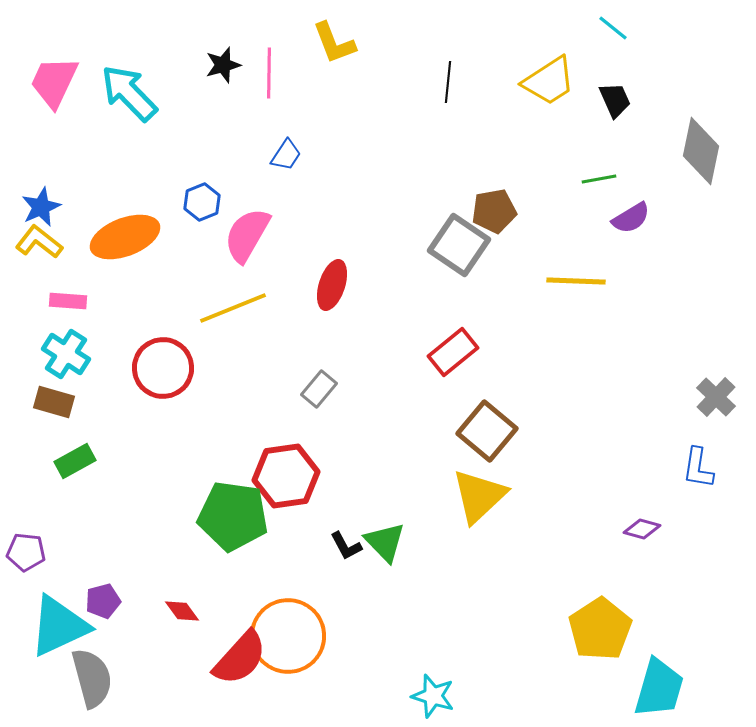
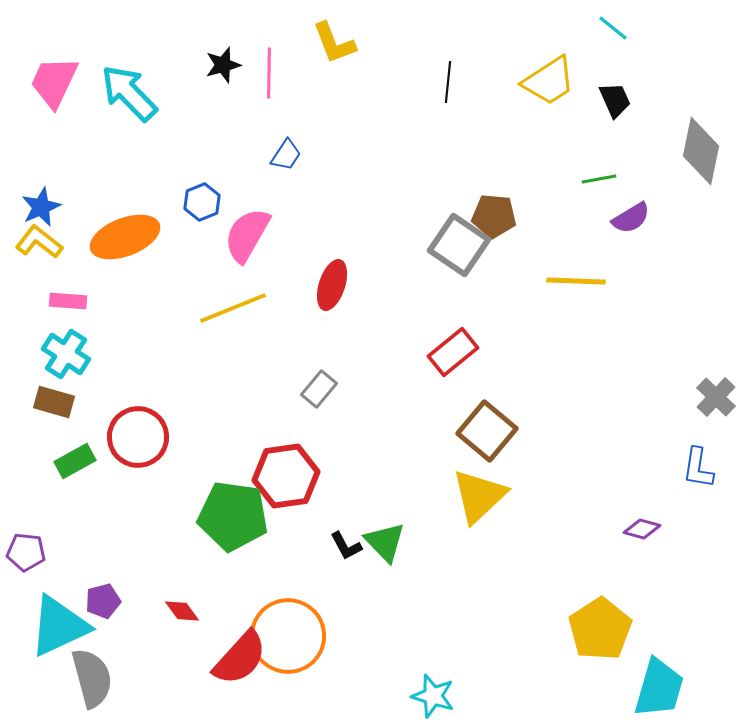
brown pentagon at (494, 211): moved 5 px down; rotated 15 degrees clockwise
red circle at (163, 368): moved 25 px left, 69 px down
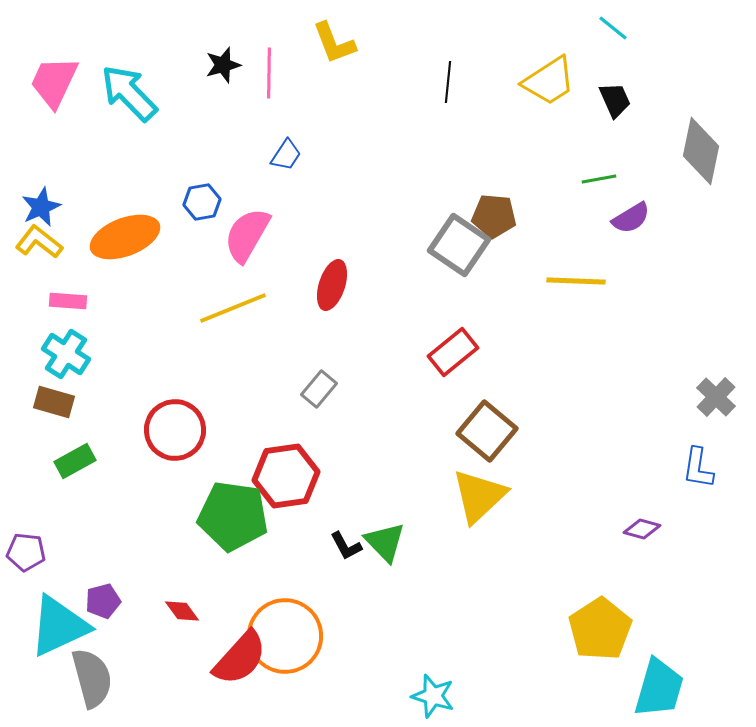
blue hexagon at (202, 202): rotated 12 degrees clockwise
red circle at (138, 437): moved 37 px right, 7 px up
orange circle at (288, 636): moved 3 px left
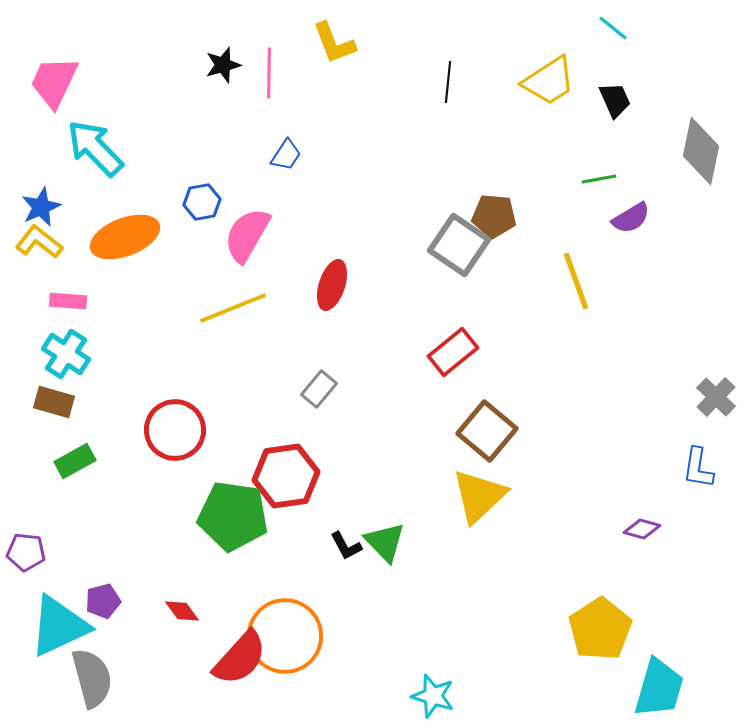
cyan arrow at (129, 93): moved 34 px left, 55 px down
yellow line at (576, 281): rotated 68 degrees clockwise
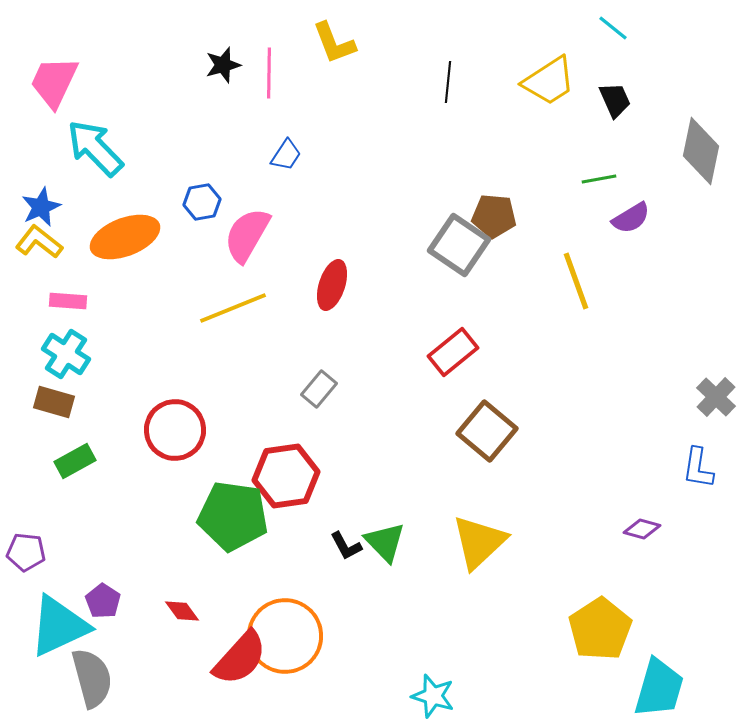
yellow triangle at (479, 496): moved 46 px down
purple pentagon at (103, 601): rotated 24 degrees counterclockwise
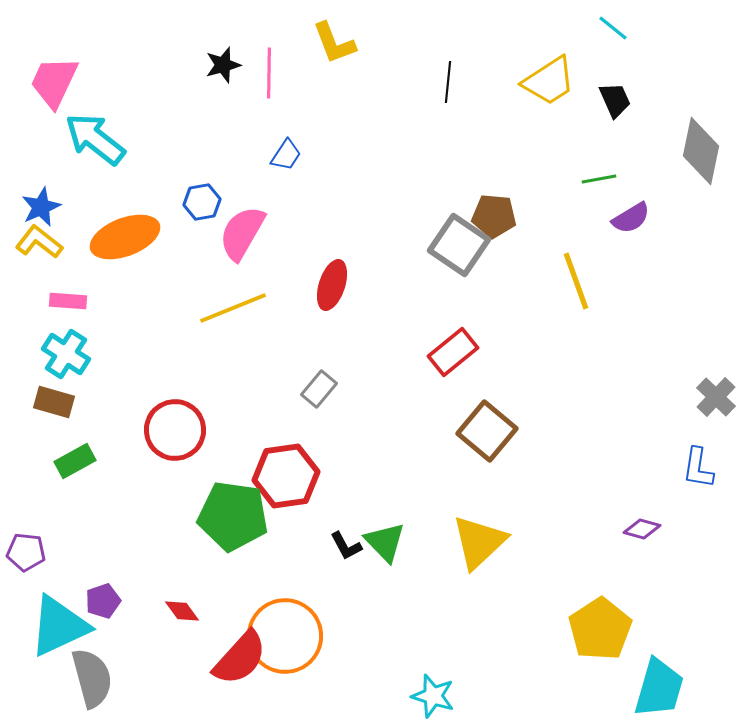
cyan arrow at (95, 148): moved 9 px up; rotated 8 degrees counterclockwise
pink semicircle at (247, 235): moved 5 px left, 2 px up
purple pentagon at (103, 601): rotated 20 degrees clockwise
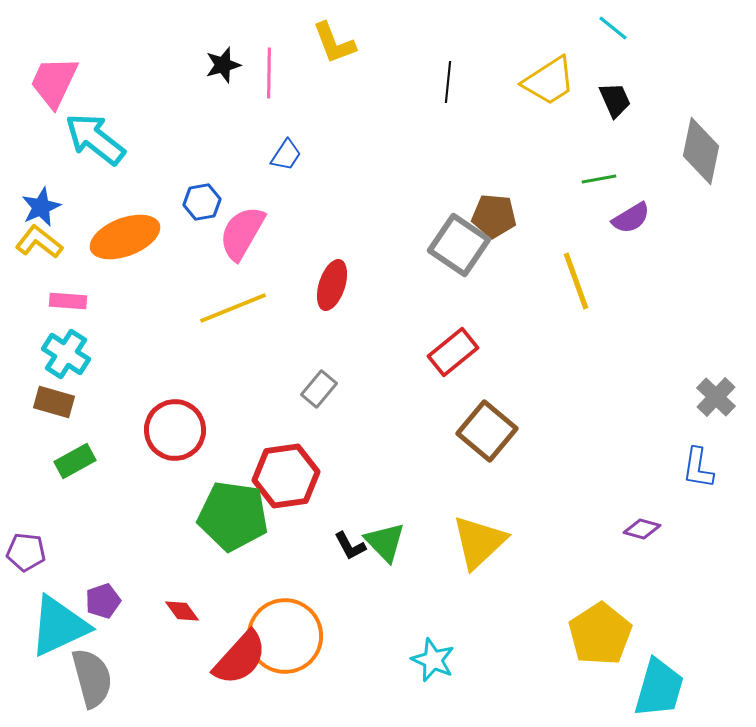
black L-shape at (346, 546): moved 4 px right
yellow pentagon at (600, 629): moved 5 px down
cyan star at (433, 696): moved 36 px up; rotated 6 degrees clockwise
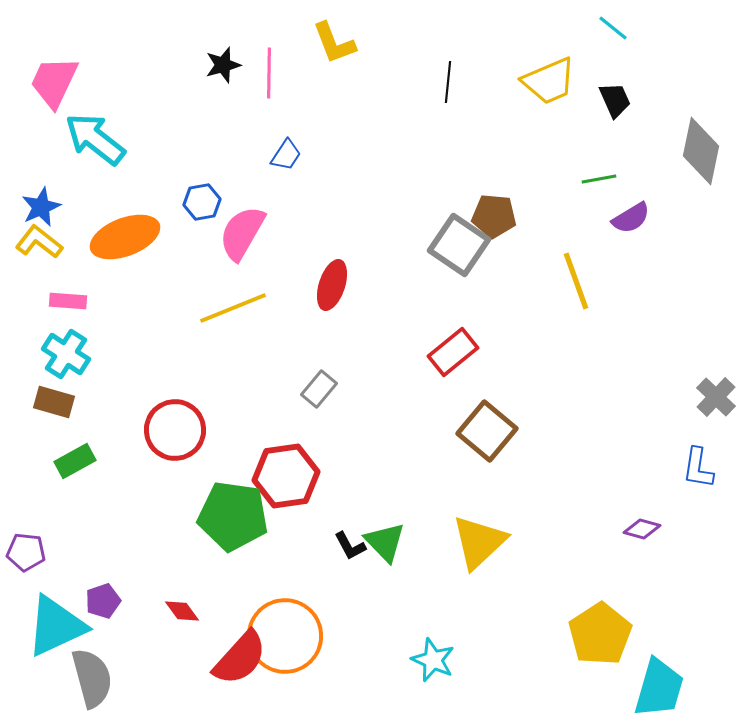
yellow trapezoid at (549, 81): rotated 10 degrees clockwise
cyan triangle at (59, 626): moved 3 px left
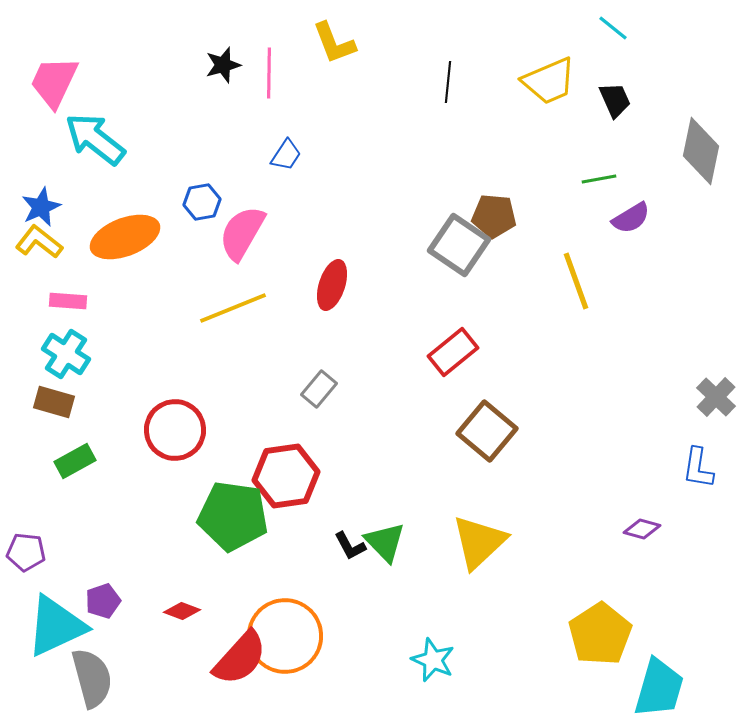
red diamond at (182, 611): rotated 33 degrees counterclockwise
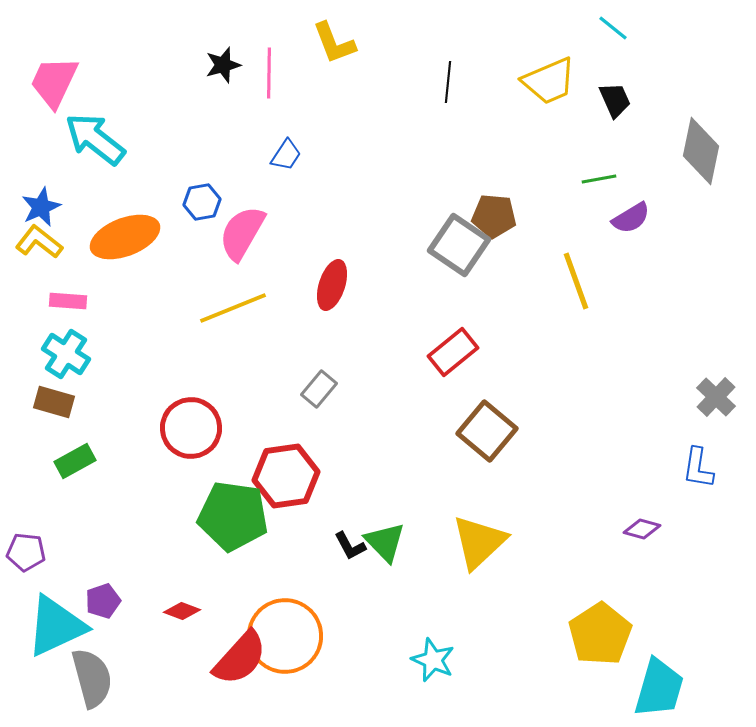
red circle at (175, 430): moved 16 px right, 2 px up
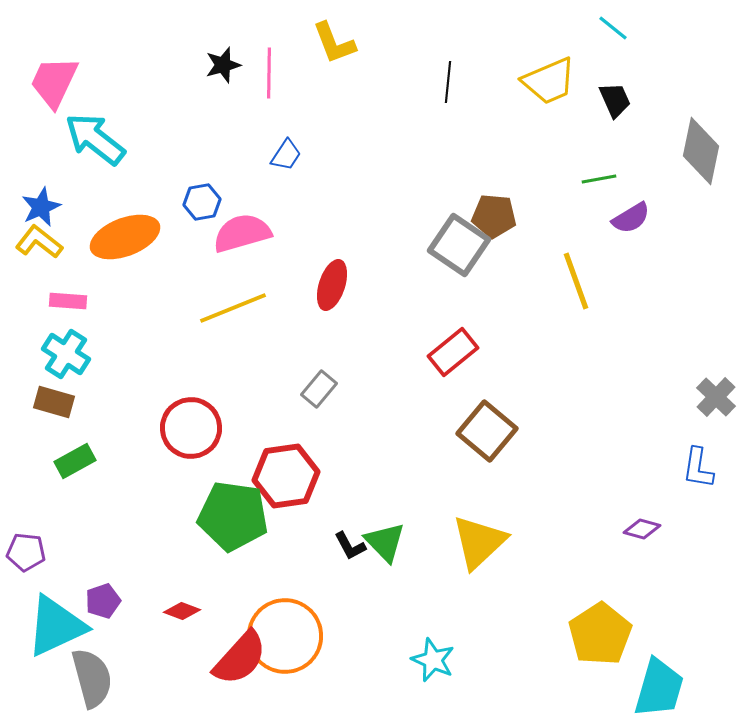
pink semicircle at (242, 233): rotated 44 degrees clockwise
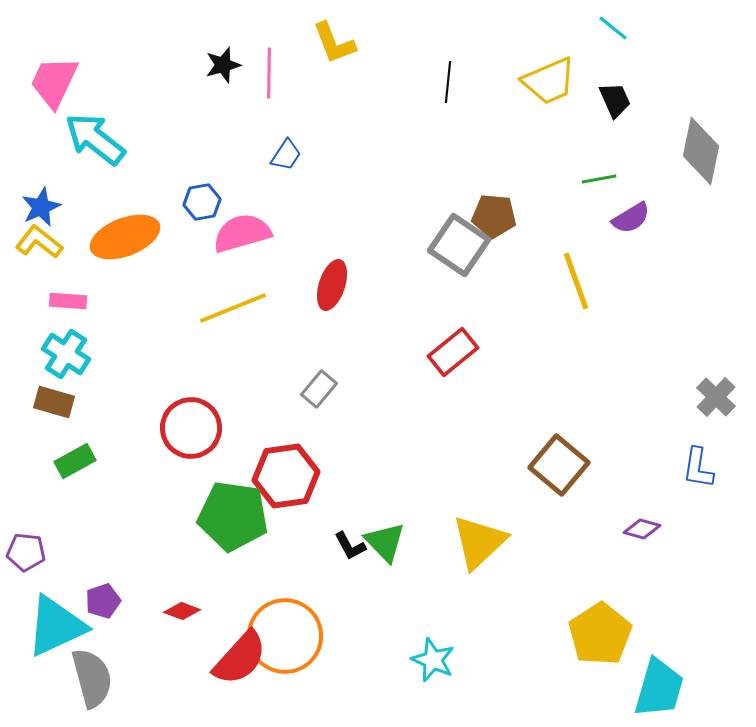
brown square at (487, 431): moved 72 px right, 34 px down
